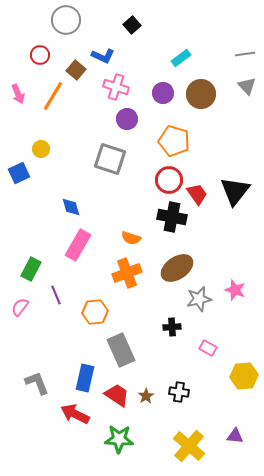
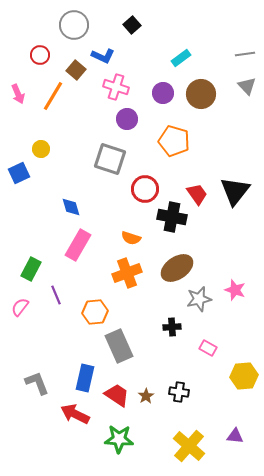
gray circle at (66, 20): moved 8 px right, 5 px down
red circle at (169, 180): moved 24 px left, 9 px down
gray rectangle at (121, 350): moved 2 px left, 4 px up
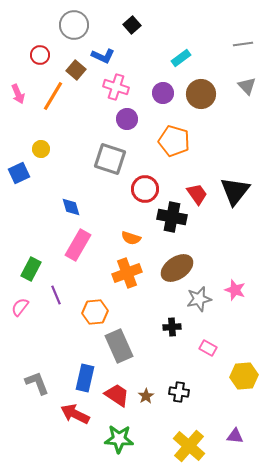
gray line at (245, 54): moved 2 px left, 10 px up
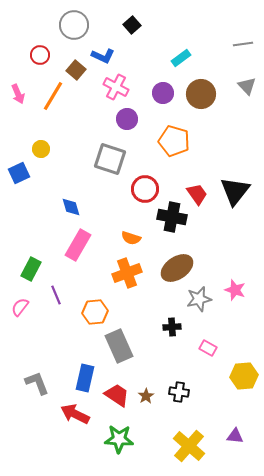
pink cross at (116, 87): rotated 10 degrees clockwise
